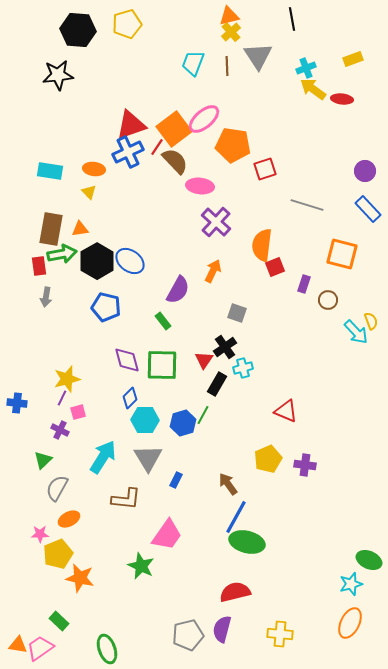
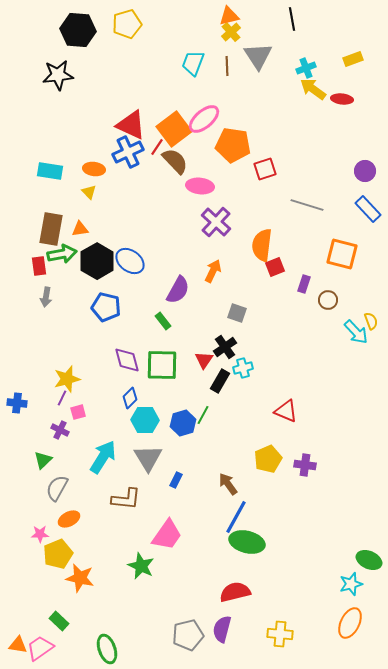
red triangle at (131, 125): rotated 44 degrees clockwise
black rectangle at (217, 384): moved 3 px right, 3 px up
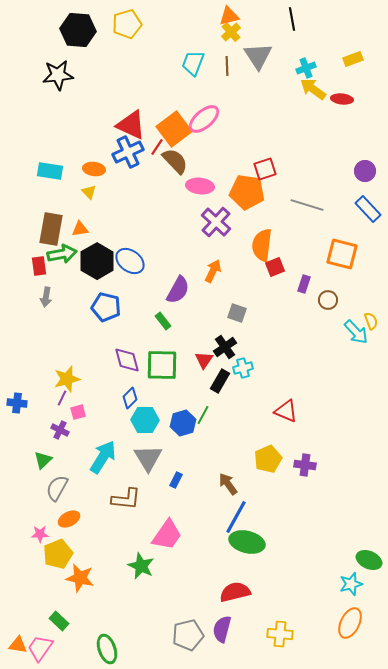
orange pentagon at (233, 145): moved 14 px right, 47 px down
pink trapezoid at (40, 648): rotated 20 degrees counterclockwise
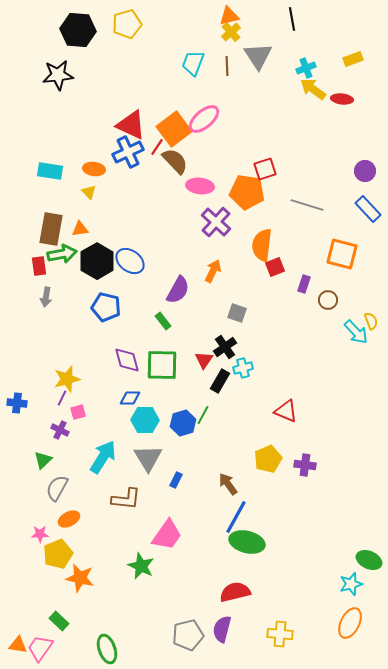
blue diamond at (130, 398): rotated 45 degrees clockwise
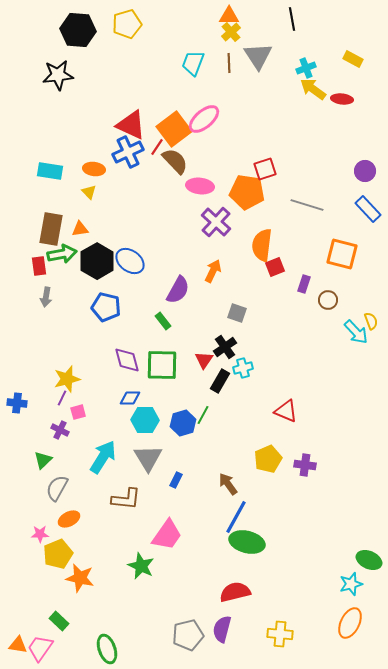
orange triangle at (229, 16): rotated 15 degrees clockwise
yellow rectangle at (353, 59): rotated 48 degrees clockwise
brown line at (227, 66): moved 2 px right, 3 px up
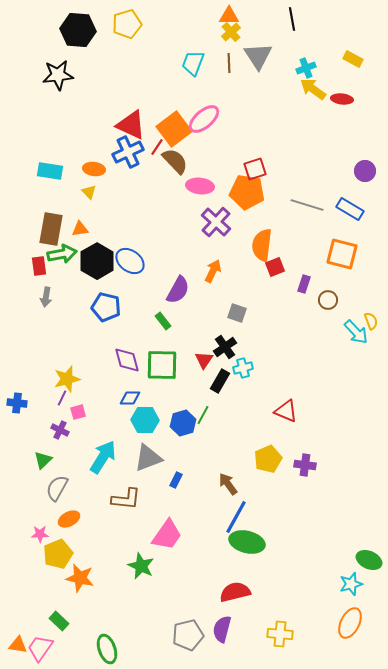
red square at (265, 169): moved 10 px left
blue rectangle at (368, 209): moved 18 px left; rotated 16 degrees counterclockwise
gray triangle at (148, 458): rotated 40 degrees clockwise
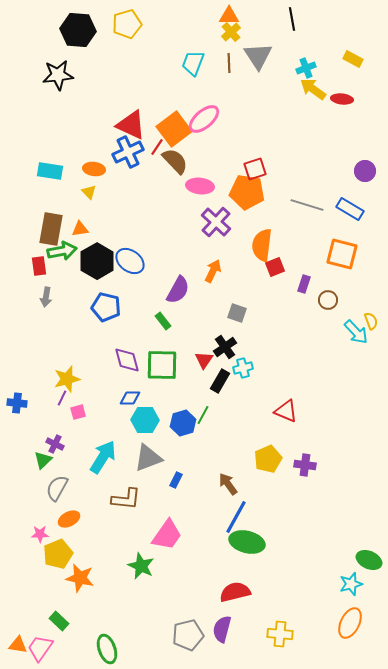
green arrow at (62, 254): moved 3 px up
purple cross at (60, 430): moved 5 px left, 14 px down
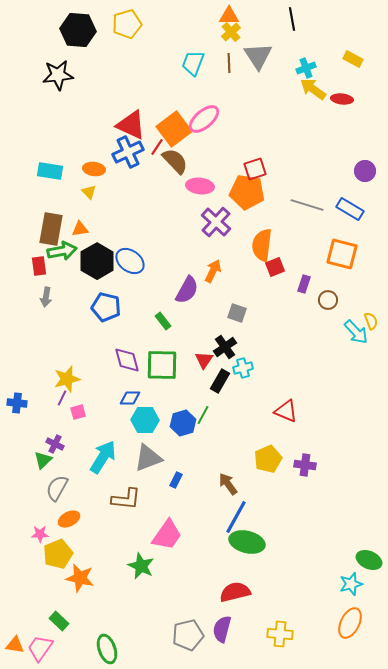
purple semicircle at (178, 290): moved 9 px right
orange triangle at (18, 645): moved 3 px left
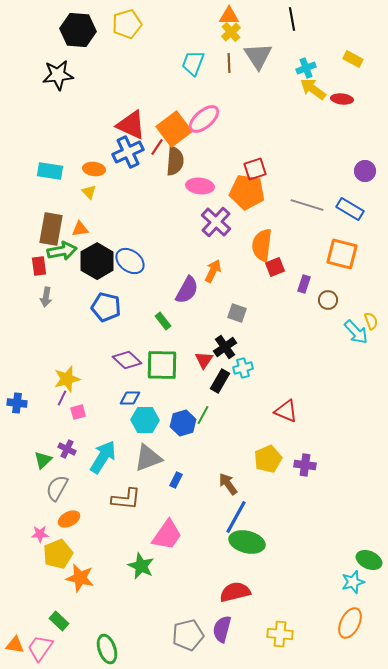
brown semicircle at (175, 161): rotated 48 degrees clockwise
purple diamond at (127, 360): rotated 32 degrees counterclockwise
purple cross at (55, 444): moved 12 px right, 5 px down
cyan star at (351, 584): moved 2 px right, 2 px up
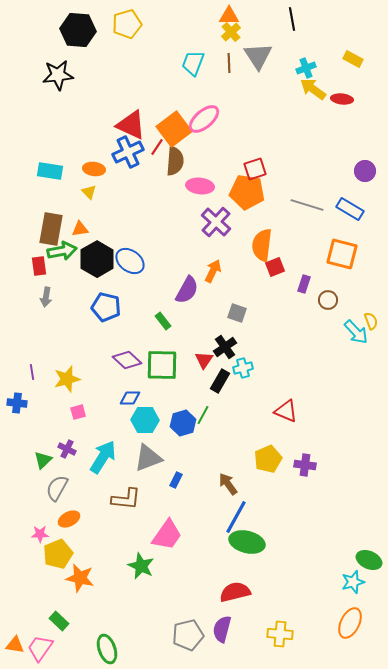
black hexagon at (97, 261): moved 2 px up
purple line at (62, 398): moved 30 px left, 26 px up; rotated 35 degrees counterclockwise
